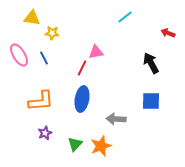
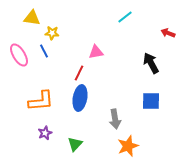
blue line: moved 7 px up
red line: moved 3 px left, 5 px down
blue ellipse: moved 2 px left, 1 px up
gray arrow: moved 1 px left; rotated 102 degrees counterclockwise
orange star: moved 27 px right
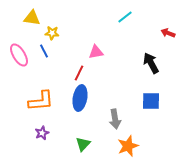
purple star: moved 3 px left
green triangle: moved 8 px right
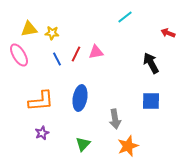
yellow triangle: moved 3 px left, 11 px down; rotated 18 degrees counterclockwise
blue line: moved 13 px right, 8 px down
red line: moved 3 px left, 19 px up
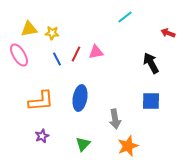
purple star: moved 3 px down
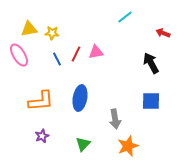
red arrow: moved 5 px left
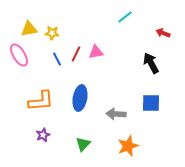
blue square: moved 2 px down
gray arrow: moved 1 px right, 5 px up; rotated 102 degrees clockwise
purple star: moved 1 px right, 1 px up
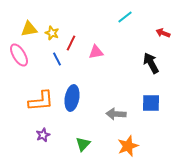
yellow star: rotated 16 degrees clockwise
red line: moved 5 px left, 11 px up
blue ellipse: moved 8 px left
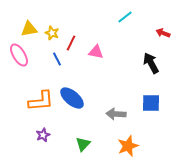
pink triangle: rotated 21 degrees clockwise
blue ellipse: rotated 60 degrees counterclockwise
